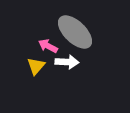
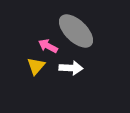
gray ellipse: moved 1 px right, 1 px up
white arrow: moved 4 px right, 6 px down
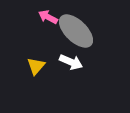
pink arrow: moved 29 px up
white arrow: moved 6 px up; rotated 20 degrees clockwise
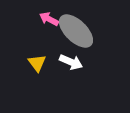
pink arrow: moved 1 px right, 2 px down
yellow triangle: moved 1 px right, 3 px up; rotated 18 degrees counterclockwise
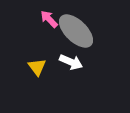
pink arrow: rotated 18 degrees clockwise
yellow triangle: moved 4 px down
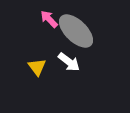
white arrow: moved 2 px left; rotated 15 degrees clockwise
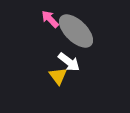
pink arrow: moved 1 px right
yellow triangle: moved 21 px right, 9 px down
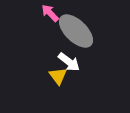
pink arrow: moved 6 px up
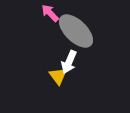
white arrow: rotated 75 degrees clockwise
